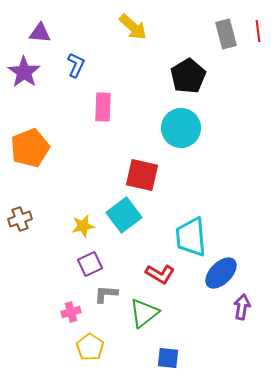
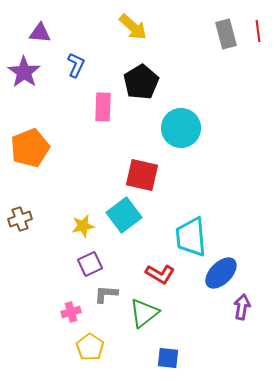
black pentagon: moved 47 px left, 6 px down
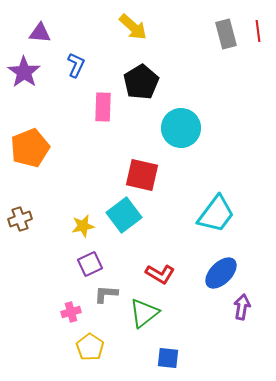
cyan trapezoid: moved 25 px right, 23 px up; rotated 138 degrees counterclockwise
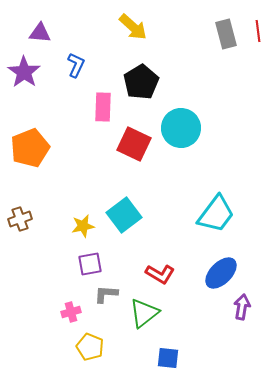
red square: moved 8 px left, 31 px up; rotated 12 degrees clockwise
purple square: rotated 15 degrees clockwise
yellow pentagon: rotated 12 degrees counterclockwise
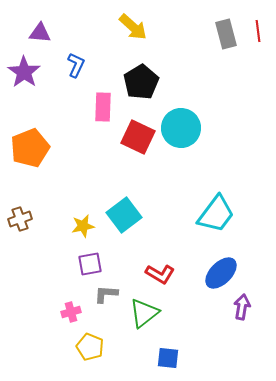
red square: moved 4 px right, 7 px up
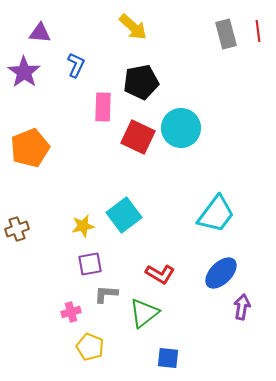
black pentagon: rotated 20 degrees clockwise
brown cross: moved 3 px left, 10 px down
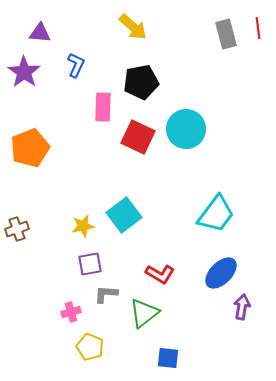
red line: moved 3 px up
cyan circle: moved 5 px right, 1 px down
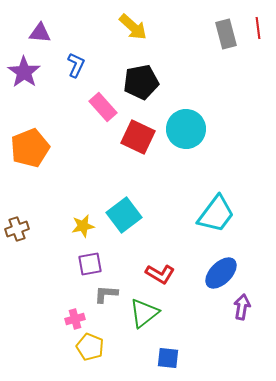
pink rectangle: rotated 44 degrees counterclockwise
pink cross: moved 4 px right, 7 px down
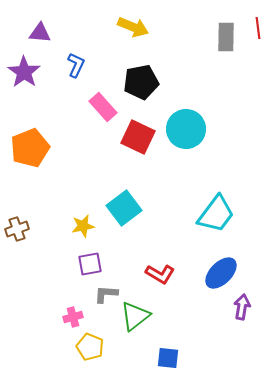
yellow arrow: rotated 20 degrees counterclockwise
gray rectangle: moved 3 px down; rotated 16 degrees clockwise
cyan square: moved 7 px up
green triangle: moved 9 px left, 3 px down
pink cross: moved 2 px left, 2 px up
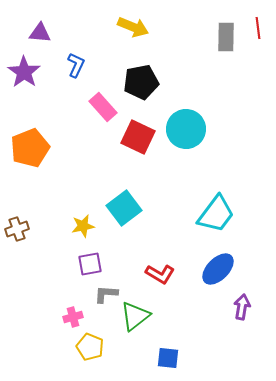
blue ellipse: moved 3 px left, 4 px up
